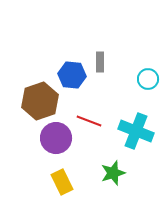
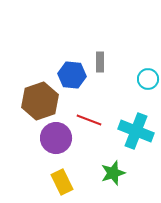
red line: moved 1 px up
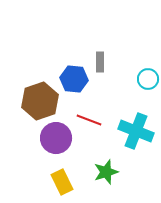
blue hexagon: moved 2 px right, 4 px down
green star: moved 7 px left, 1 px up
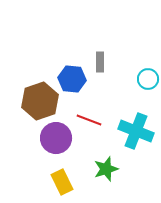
blue hexagon: moved 2 px left
green star: moved 3 px up
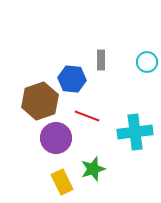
gray rectangle: moved 1 px right, 2 px up
cyan circle: moved 1 px left, 17 px up
red line: moved 2 px left, 4 px up
cyan cross: moved 1 px left, 1 px down; rotated 28 degrees counterclockwise
green star: moved 13 px left
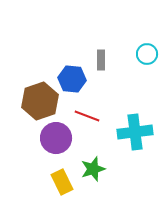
cyan circle: moved 8 px up
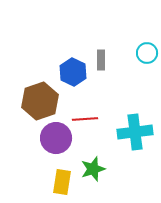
cyan circle: moved 1 px up
blue hexagon: moved 1 px right, 7 px up; rotated 20 degrees clockwise
red line: moved 2 px left, 3 px down; rotated 25 degrees counterclockwise
yellow rectangle: rotated 35 degrees clockwise
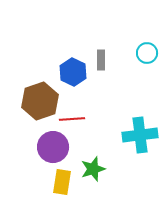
red line: moved 13 px left
cyan cross: moved 5 px right, 3 px down
purple circle: moved 3 px left, 9 px down
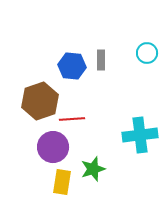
blue hexagon: moved 1 px left, 6 px up; rotated 20 degrees counterclockwise
